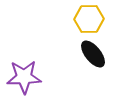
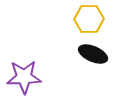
black ellipse: rotated 28 degrees counterclockwise
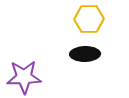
black ellipse: moved 8 px left; rotated 24 degrees counterclockwise
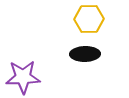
purple star: moved 1 px left
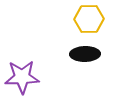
purple star: moved 1 px left
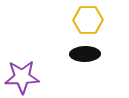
yellow hexagon: moved 1 px left, 1 px down
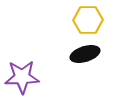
black ellipse: rotated 16 degrees counterclockwise
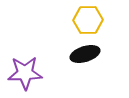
purple star: moved 3 px right, 4 px up
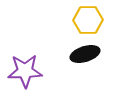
purple star: moved 2 px up
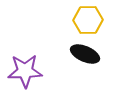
black ellipse: rotated 40 degrees clockwise
